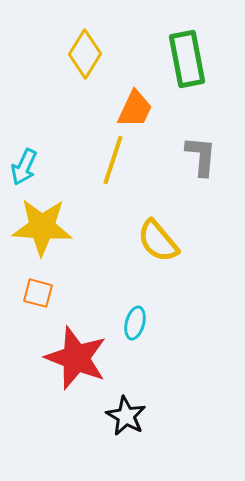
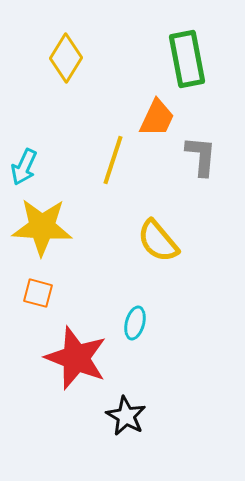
yellow diamond: moved 19 px left, 4 px down
orange trapezoid: moved 22 px right, 9 px down
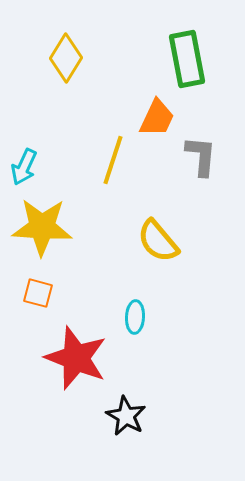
cyan ellipse: moved 6 px up; rotated 12 degrees counterclockwise
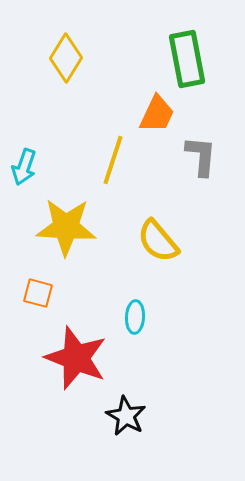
orange trapezoid: moved 4 px up
cyan arrow: rotated 6 degrees counterclockwise
yellow star: moved 24 px right
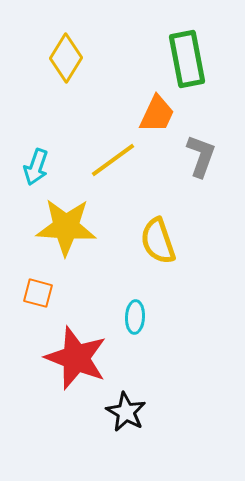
gray L-shape: rotated 15 degrees clockwise
yellow line: rotated 36 degrees clockwise
cyan arrow: moved 12 px right
yellow semicircle: rotated 21 degrees clockwise
black star: moved 4 px up
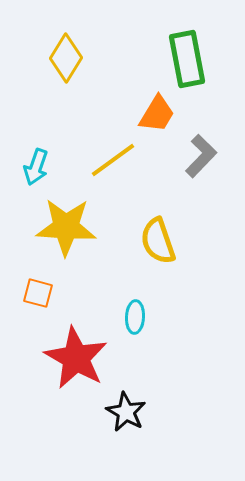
orange trapezoid: rotated 6 degrees clockwise
gray L-shape: rotated 24 degrees clockwise
red star: rotated 8 degrees clockwise
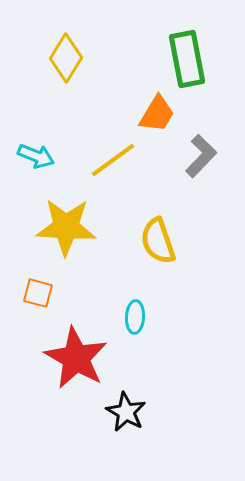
cyan arrow: moved 11 px up; rotated 87 degrees counterclockwise
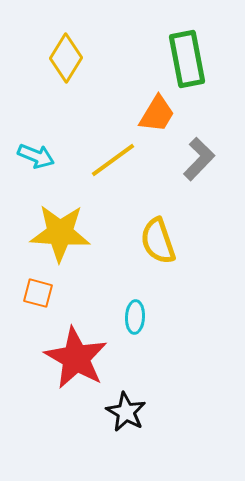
gray L-shape: moved 2 px left, 3 px down
yellow star: moved 6 px left, 6 px down
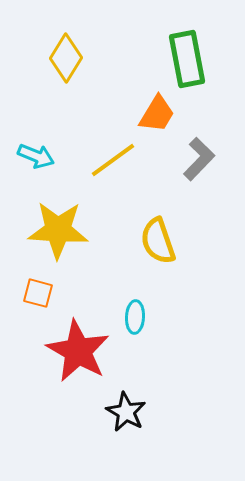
yellow star: moved 2 px left, 3 px up
red star: moved 2 px right, 7 px up
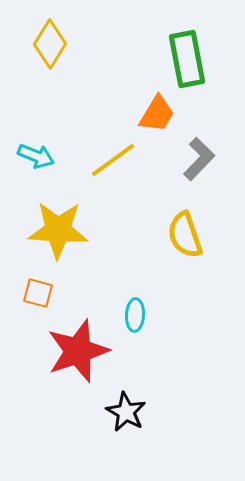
yellow diamond: moved 16 px left, 14 px up
yellow semicircle: moved 27 px right, 6 px up
cyan ellipse: moved 2 px up
red star: rotated 24 degrees clockwise
